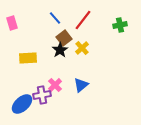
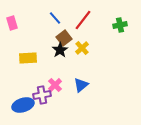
blue ellipse: moved 1 px right, 1 px down; rotated 25 degrees clockwise
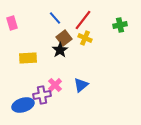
yellow cross: moved 3 px right, 10 px up; rotated 24 degrees counterclockwise
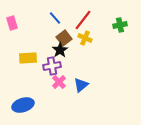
pink cross: moved 4 px right, 3 px up
purple cross: moved 10 px right, 29 px up
